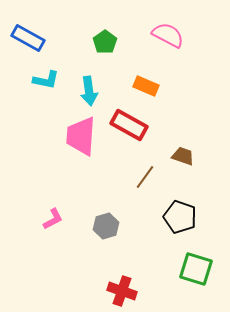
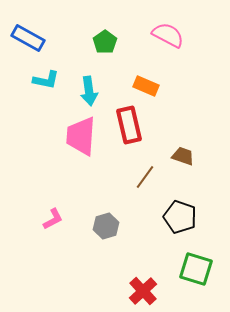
red rectangle: rotated 48 degrees clockwise
red cross: moved 21 px right; rotated 28 degrees clockwise
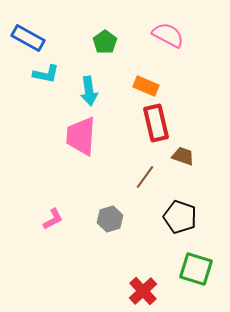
cyan L-shape: moved 6 px up
red rectangle: moved 27 px right, 2 px up
gray hexagon: moved 4 px right, 7 px up
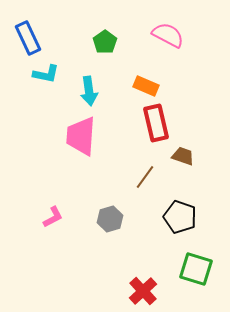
blue rectangle: rotated 36 degrees clockwise
pink L-shape: moved 2 px up
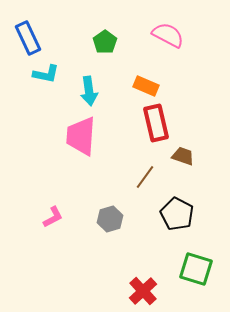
black pentagon: moved 3 px left, 3 px up; rotated 8 degrees clockwise
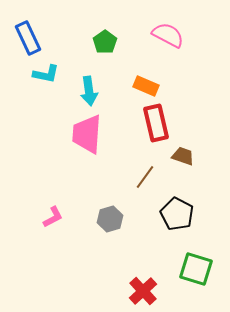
pink trapezoid: moved 6 px right, 2 px up
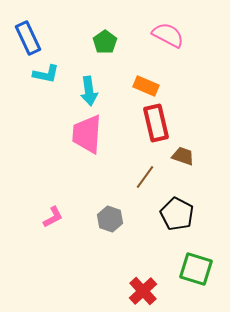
gray hexagon: rotated 25 degrees counterclockwise
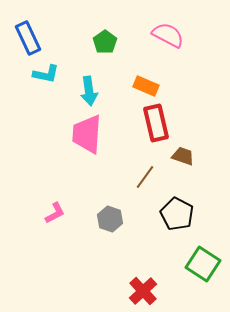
pink L-shape: moved 2 px right, 4 px up
green square: moved 7 px right, 5 px up; rotated 16 degrees clockwise
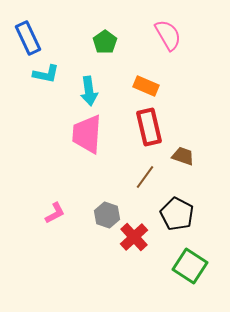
pink semicircle: rotated 32 degrees clockwise
red rectangle: moved 7 px left, 4 px down
gray hexagon: moved 3 px left, 4 px up
green square: moved 13 px left, 2 px down
red cross: moved 9 px left, 54 px up
